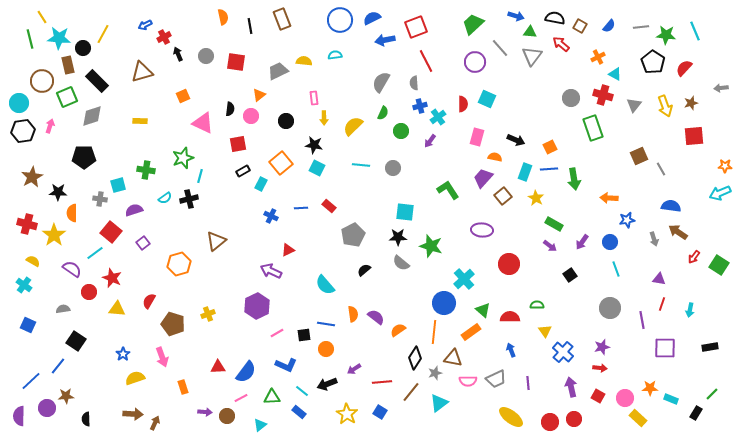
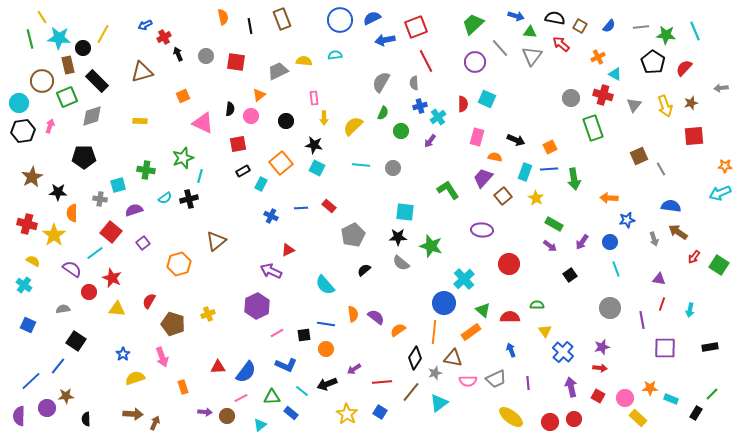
blue rectangle at (299, 412): moved 8 px left, 1 px down
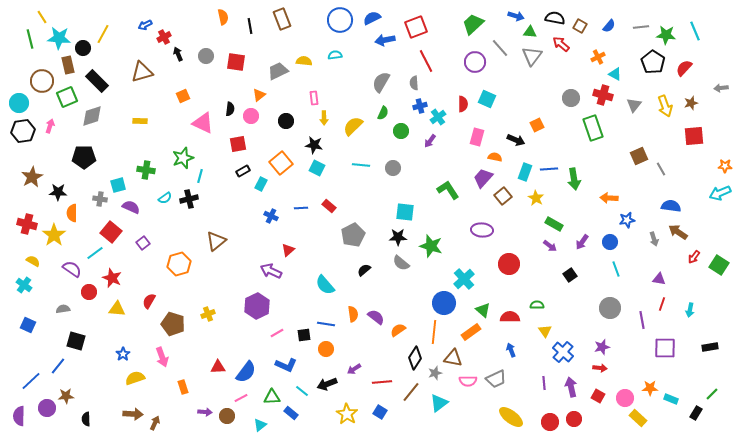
orange square at (550, 147): moved 13 px left, 22 px up
purple semicircle at (134, 210): moved 3 px left, 3 px up; rotated 42 degrees clockwise
red triangle at (288, 250): rotated 16 degrees counterclockwise
black square at (76, 341): rotated 18 degrees counterclockwise
purple line at (528, 383): moved 16 px right
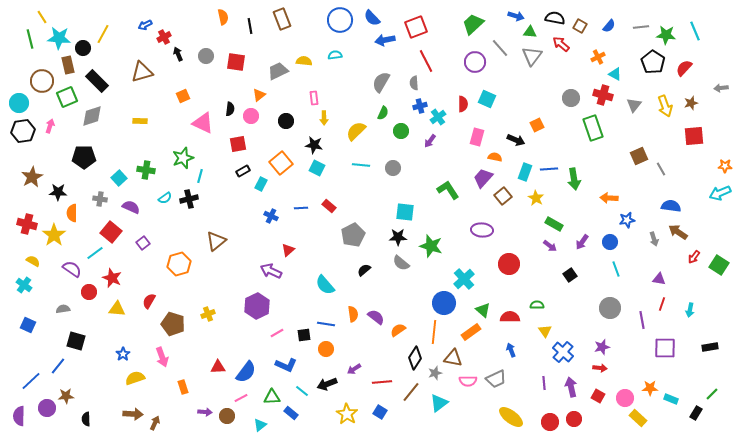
blue semicircle at (372, 18): rotated 108 degrees counterclockwise
yellow semicircle at (353, 126): moved 3 px right, 5 px down
cyan square at (118, 185): moved 1 px right, 7 px up; rotated 28 degrees counterclockwise
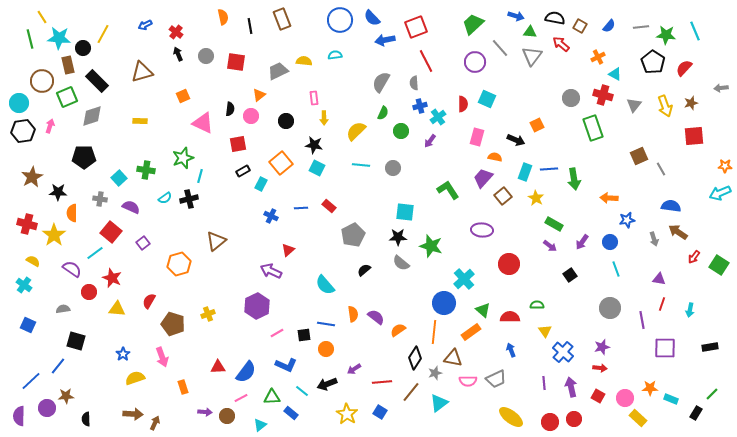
red cross at (164, 37): moved 12 px right, 5 px up; rotated 24 degrees counterclockwise
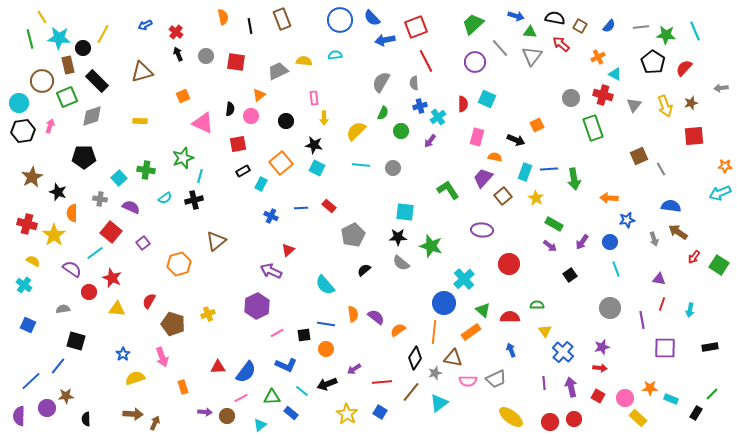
black star at (58, 192): rotated 18 degrees clockwise
black cross at (189, 199): moved 5 px right, 1 px down
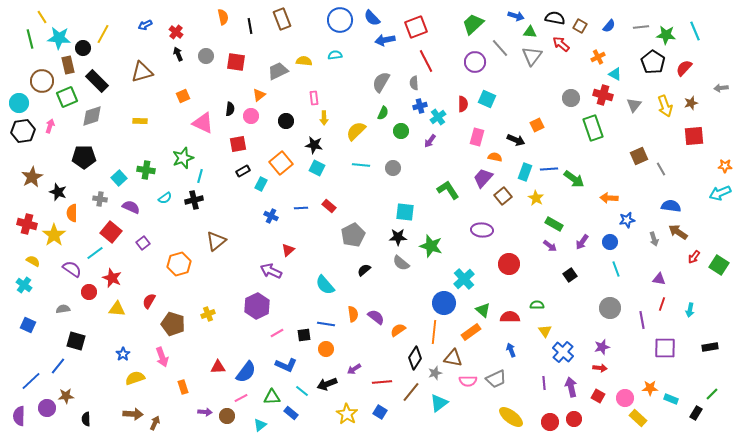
green arrow at (574, 179): rotated 45 degrees counterclockwise
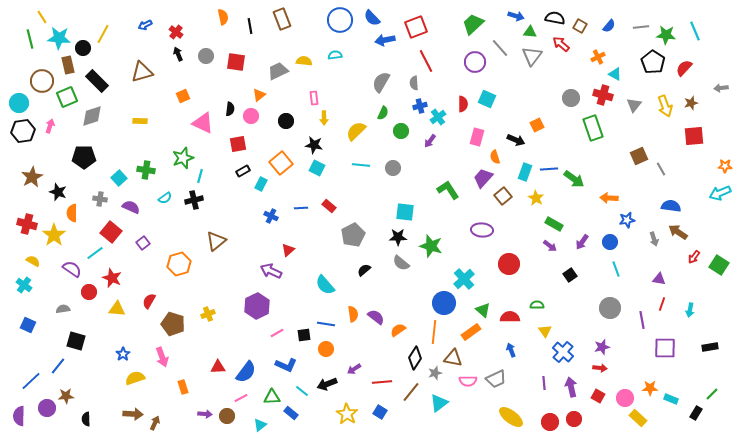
orange semicircle at (495, 157): rotated 120 degrees counterclockwise
purple arrow at (205, 412): moved 2 px down
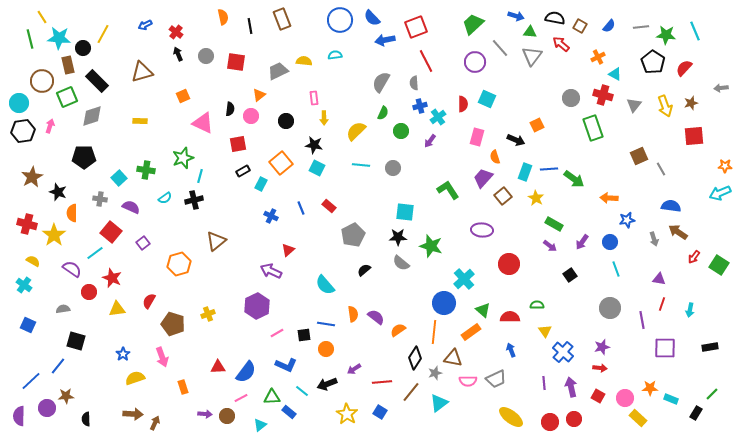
blue line at (301, 208): rotated 72 degrees clockwise
yellow triangle at (117, 309): rotated 12 degrees counterclockwise
blue rectangle at (291, 413): moved 2 px left, 1 px up
